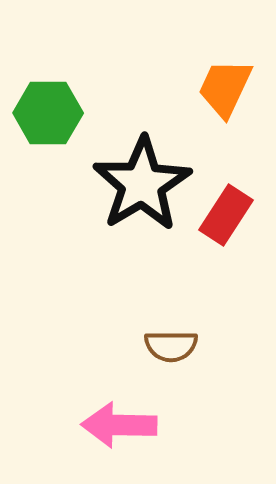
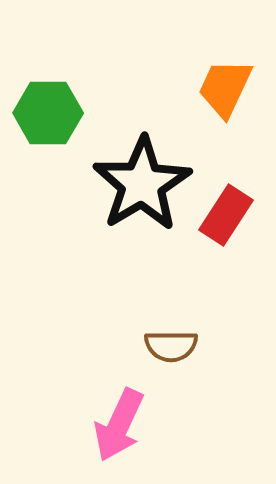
pink arrow: rotated 66 degrees counterclockwise
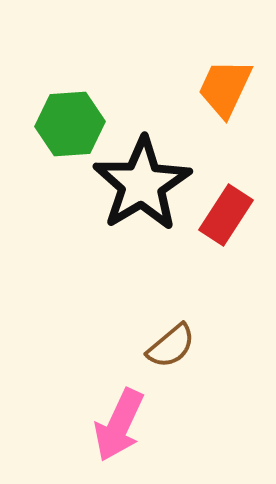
green hexagon: moved 22 px right, 11 px down; rotated 4 degrees counterclockwise
brown semicircle: rotated 40 degrees counterclockwise
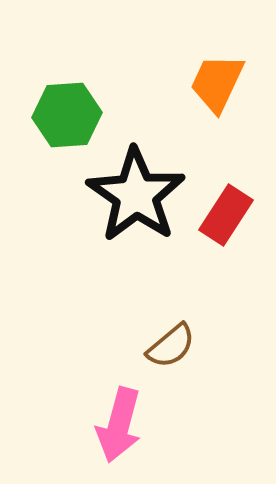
orange trapezoid: moved 8 px left, 5 px up
green hexagon: moved 3 px left, 9 px up
black star: moved 6 px left, 11 px down; rotated 6 degrees counterclockwise
pink arrow: rotated 10 degrees counterclockwise
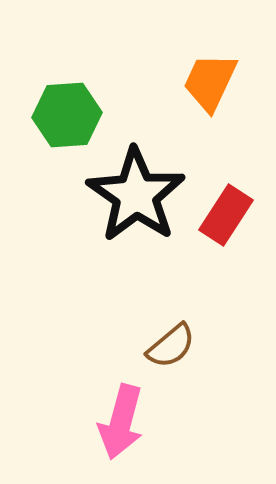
orange trapezoid: moved 7 px left, 1 px up
pink arrow: moved 2 px right, 3 px up
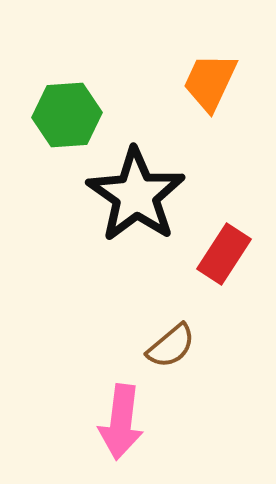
red rectangle: moved 2 px left, 39 px down
pink arrow: rotated 8 degrees counterclockwise
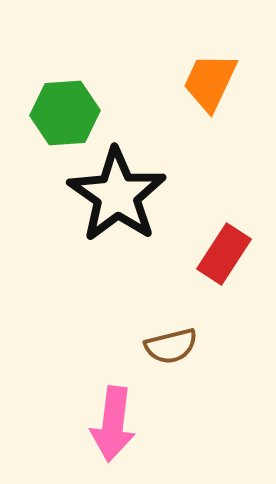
green hexagon: moved 2 px left, 2 px up
black star: moved 19 px left
brown semicircle: rotated 26 degrees clockwise
pink arrow: moved 8 px left, 2 px down
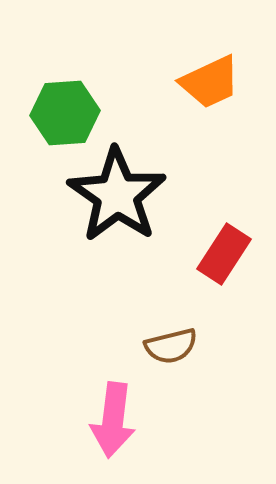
orange trapezoid: rotated 140 degrees counterclockwise
pink arrow: moved 4 px up
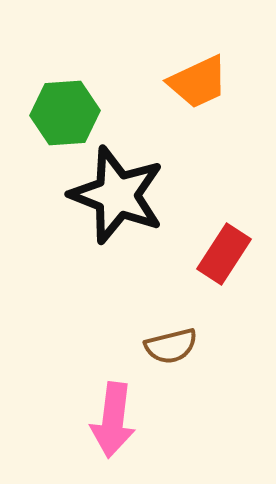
orange trapezoid: moved 12 px left
black star: rotated 14 degrees counterclockwise
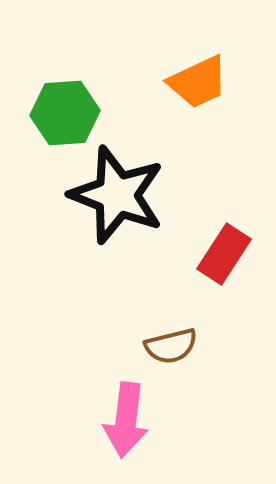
pink arrow: moved 13 px right
